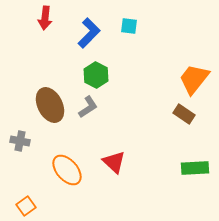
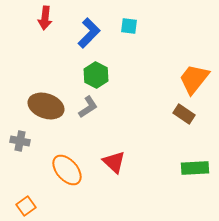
brown ellipse: moved 4 px left, 1 px down; rotated 44 degrees counterclockwise
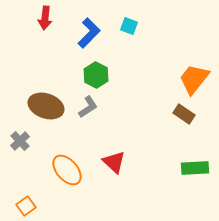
cyan square: rotated 12 degrees clockwise
gray cross: rotated 36 degrees clockwise
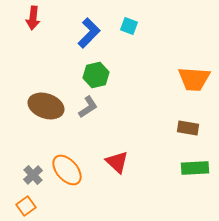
red arrow: moved 12 px left
green hexagon: rotated 20 degrees clockwise
orange trapezoid: rotated 124 degrees counterclockwise
brown rectangle: moved 4 px right, 14 px down; rotated 25 degrees counterclockwise
gray cross: moved 13 px right, 34 px down
red triangle: moved 3 px right
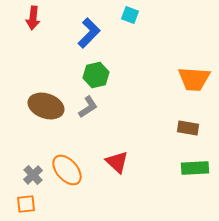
cyan square: moved 1 px right, 11 px up
orange square: moved 2 px up; rotated 30 degrees clockwise
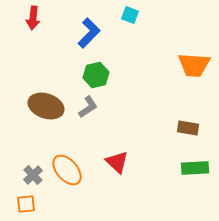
orange trapezoid: moved 14 px up
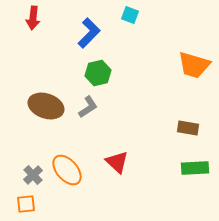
orange trapezoid: rotated 12 degrees clockwise
green hexagon: moved 2 px right, 2 px up
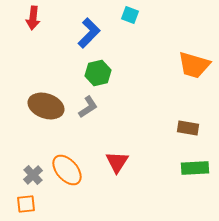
red triangle: rotated 20 degrees clockwise
